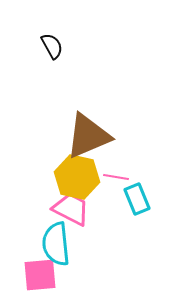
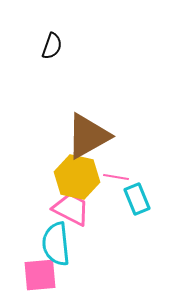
black semicircle: rotated 48 degrees clockwise
brown triangle: rotated 6 degrees counterclockwise
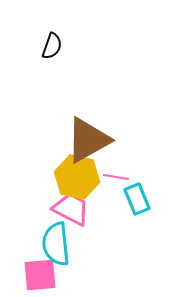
brown triangle: moved 4 px down
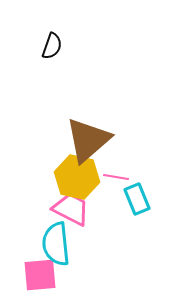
brown triangle: rotated 12 degrees counterclockwise
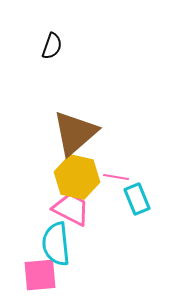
brown triangle: moved 13 px left, 7 px up
